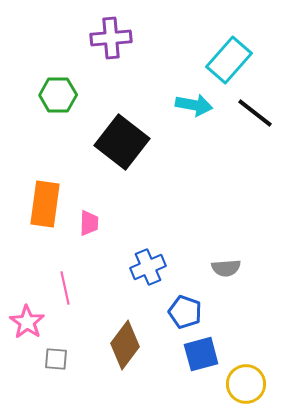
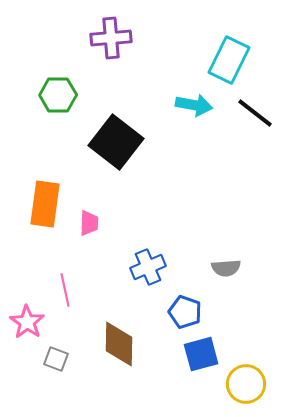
cyan rectangle: rotated 15 degrees counterclockwise
black square: moved 6 px left
pink line: moved 2 px down
brown diamond: moved 6 px left, 1 px up; rotated 36 degrees counterclockwise
gray square: rotated 15 degrees clockwise
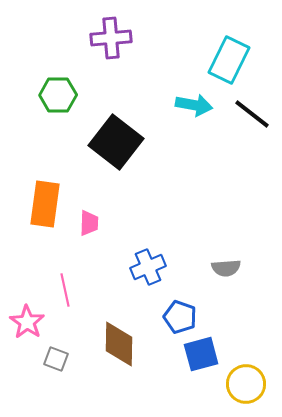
black line: moved 3 px left, 1 px down
blue pentagon: moved 5 px left, 5 px down
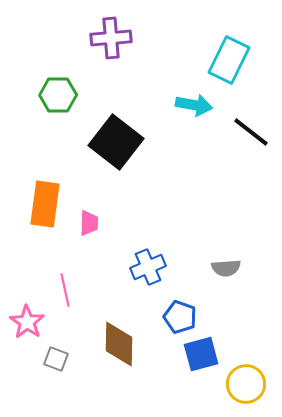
black line: moved 1 px left, 18 px down
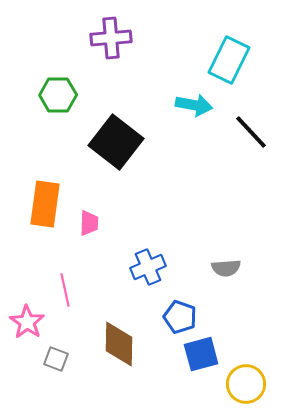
black line: rotated 9 degrees clockwise
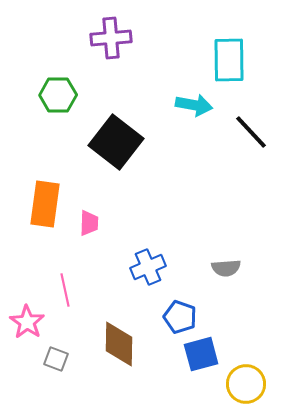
cyan rectangle: rotated 27 degrees counterclockwise
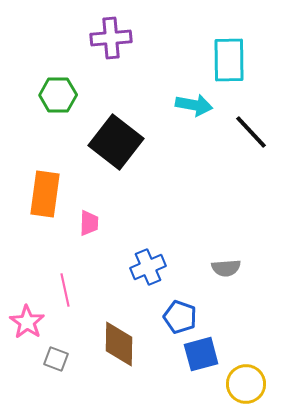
orange rectangle: moved 10 px up
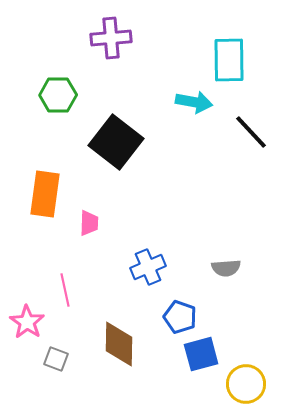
cyan arrow: moved 3 px up
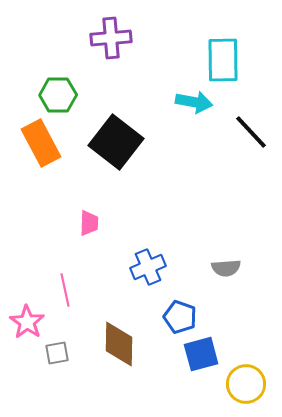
cyan rectangle: moved 6 px left
orange rectangle: moved 4 px left, 51 px up; rotated 36 degrees counterclockwise
gray square: moved 1 px right, 6 px up; rotated 30 degrees counterclockwise
